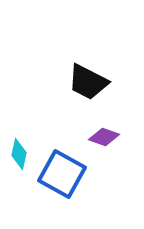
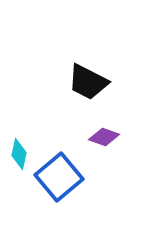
blue square: moved 3 px left, 3 px down; rotated 21 degrees clockwise
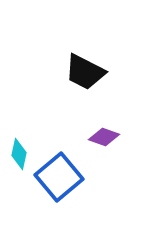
black trapezoid: moved 3 px left, 10 px up
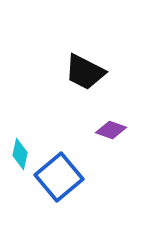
purple diamond: moved 7 px right, 7 px up
cyan diamond: moved 1 px right
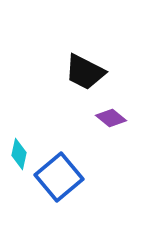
purple diamond: moved 12 px up; rotated 20 degrees clockwise
cyan diamond: moved 1 px left
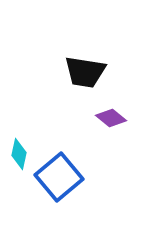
black trapezoid: rotated 18 degrees counterclockwise
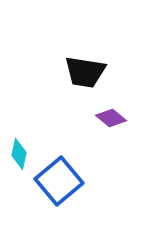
blue square: moved 4 px down
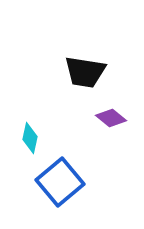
cyan diamond: moved 11 px right, 16 px up
blue square: moved 1 px right, 1 px down
